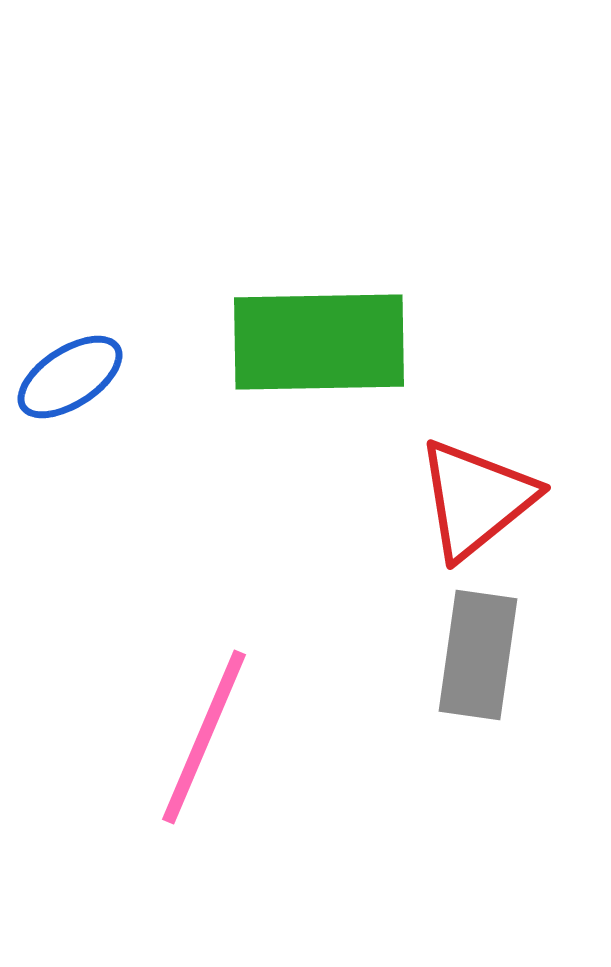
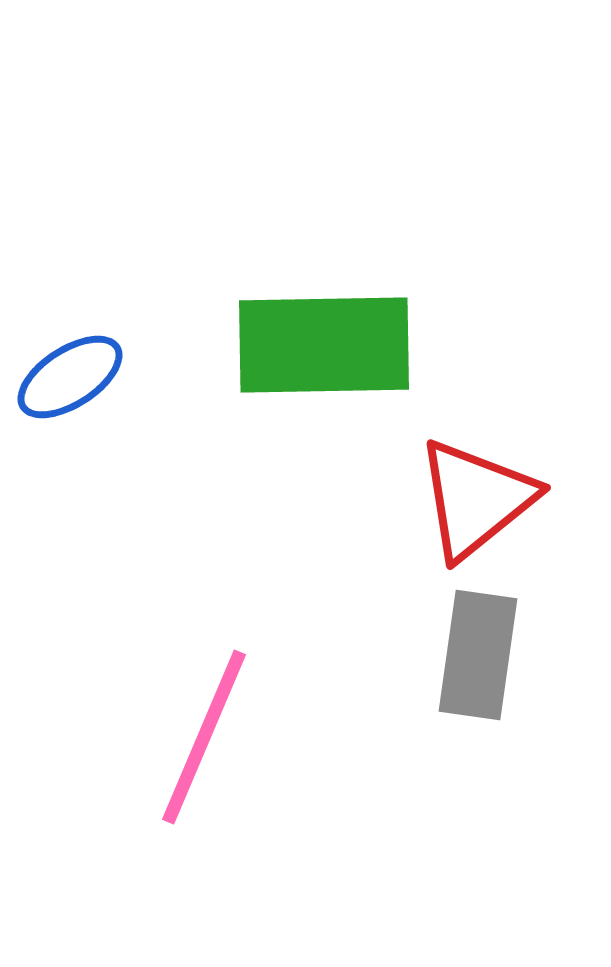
green rectangle: moved 5 px right, 3 px down
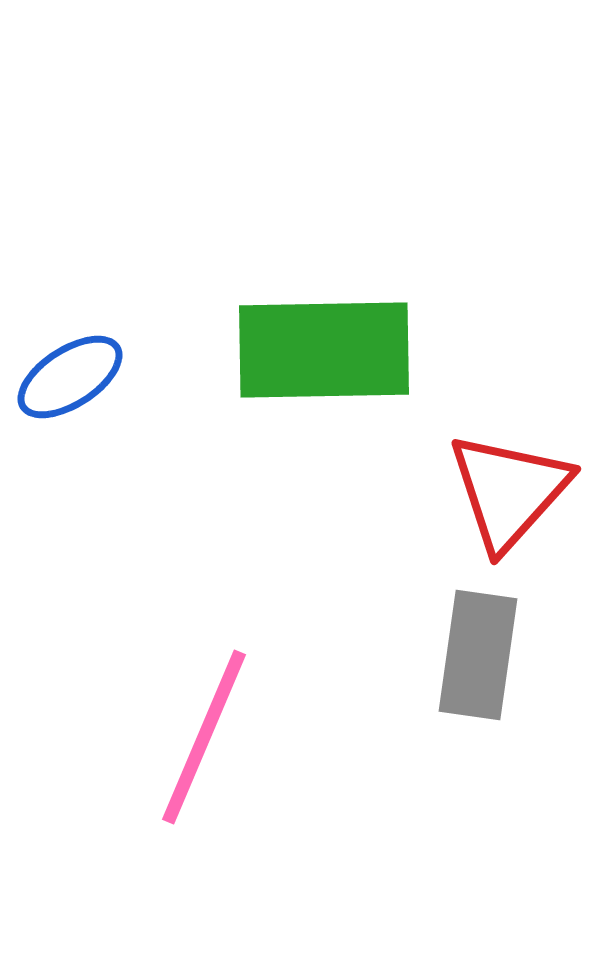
green rectangle: moved 5 px down
red triangle: moved 33 px right, 8 px up; rotated 9 degrees counterclockwise
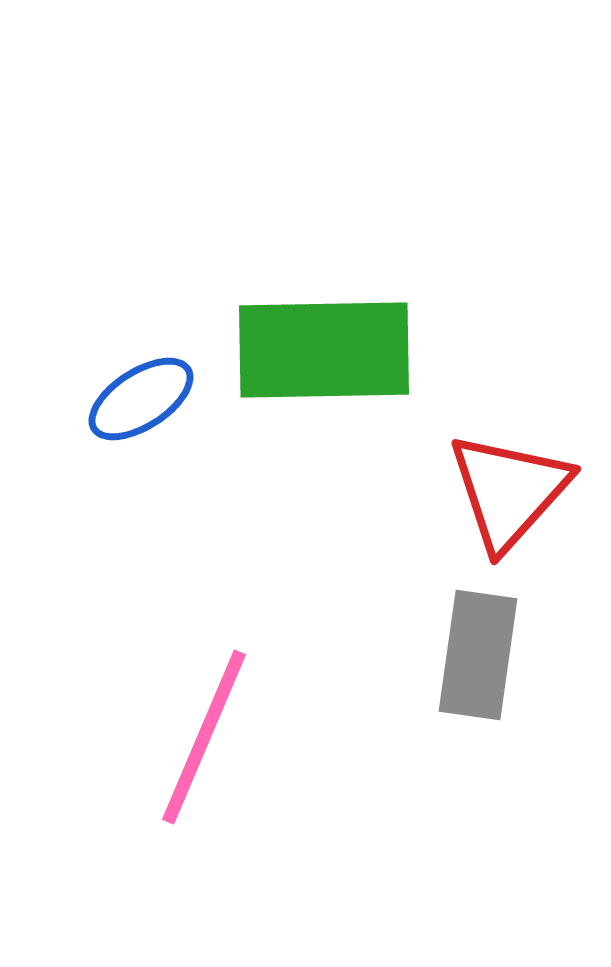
blue ellipse: moved 71 px right, 22 px down
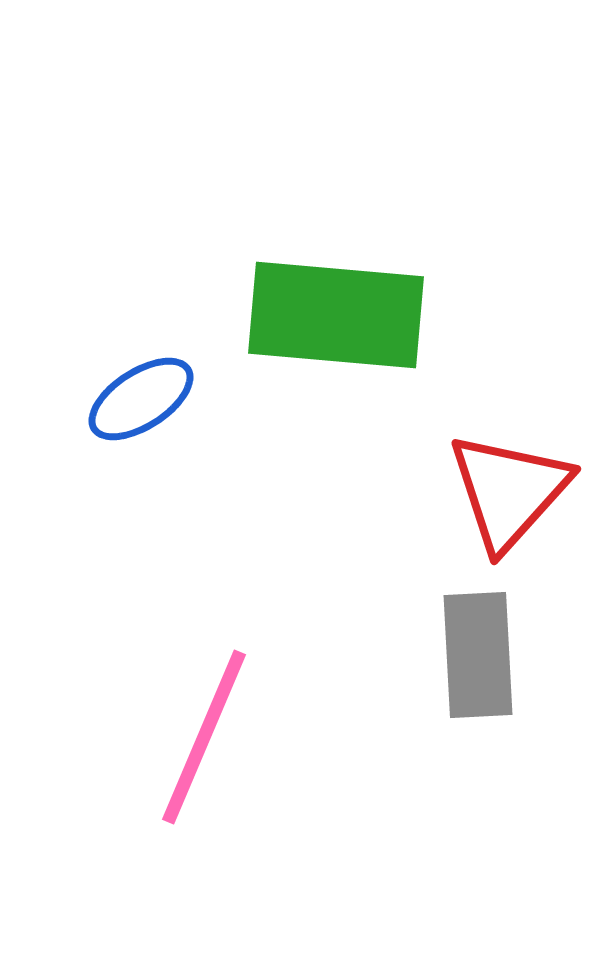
green rectangle: moved 12 px right, 35 px up; rotated 6 degrees clockwise
gray rectangle: rotated 11 degrees counterclockwise
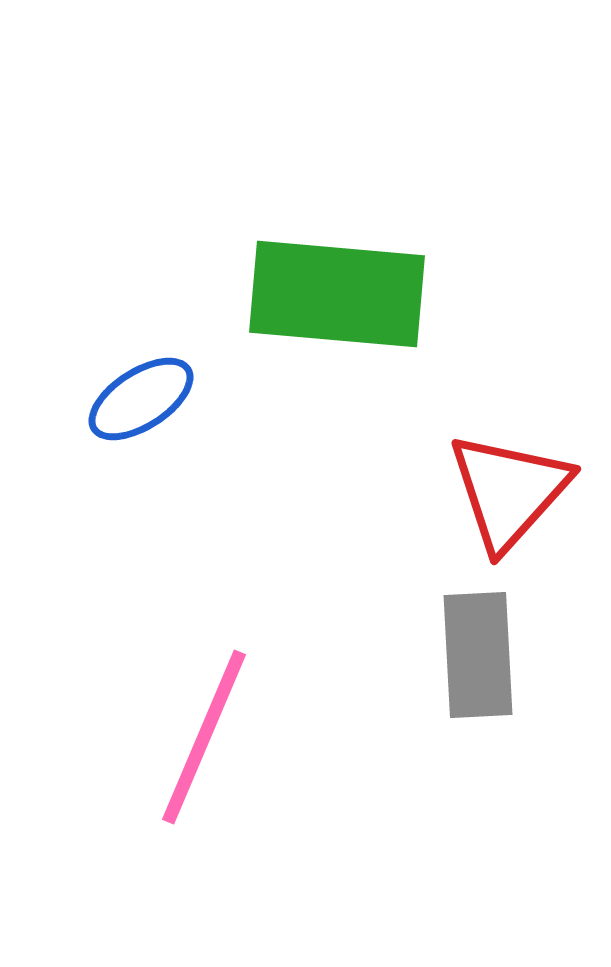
green rectangle: moved 1 px right, 21 px up
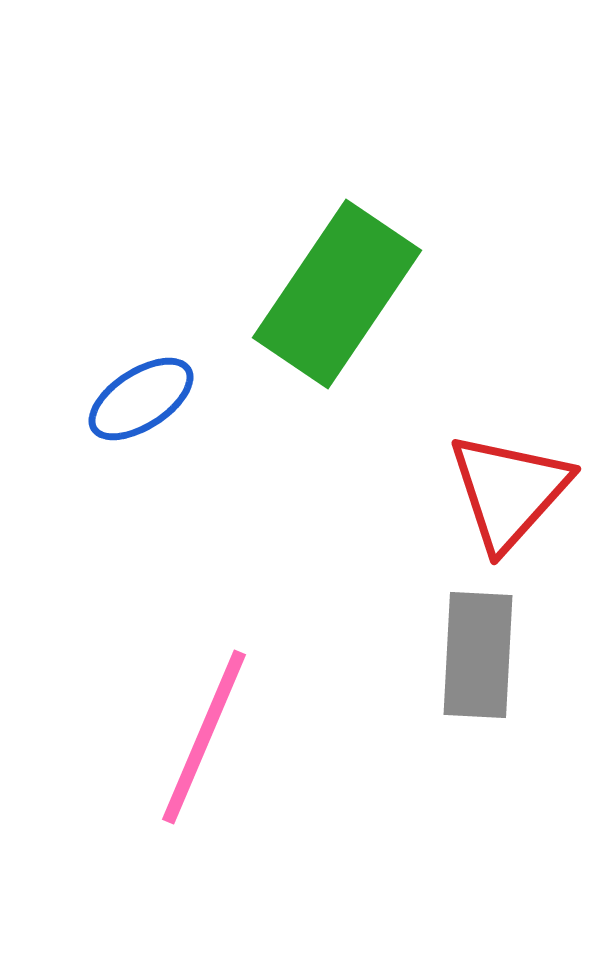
green rectangle: rotated 61 degrees counterclockwise
gray rectangle: rotated 6 degrees clockwise
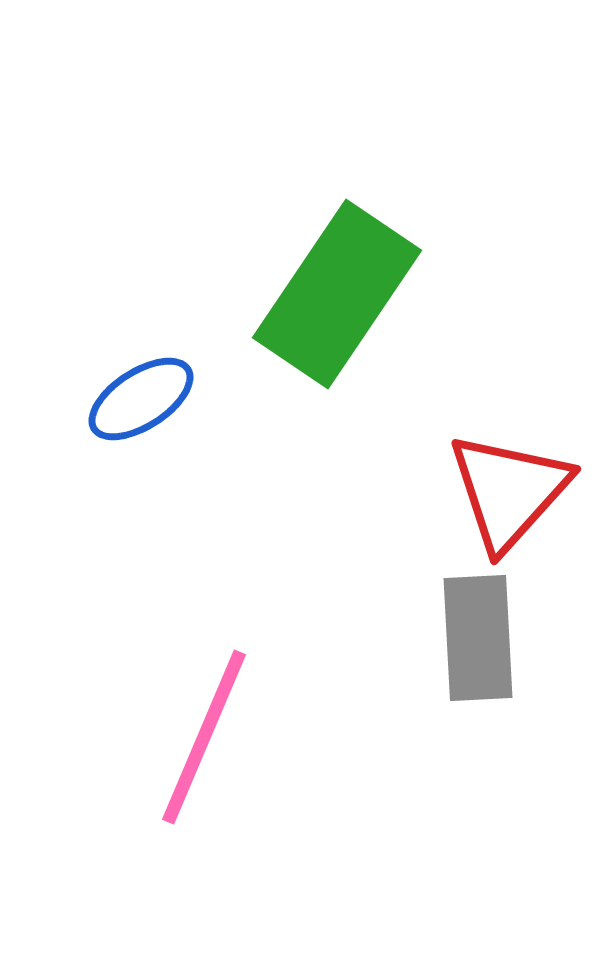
gray rectangle: moved 17 px up; rotated 6 degrees counterclockwise
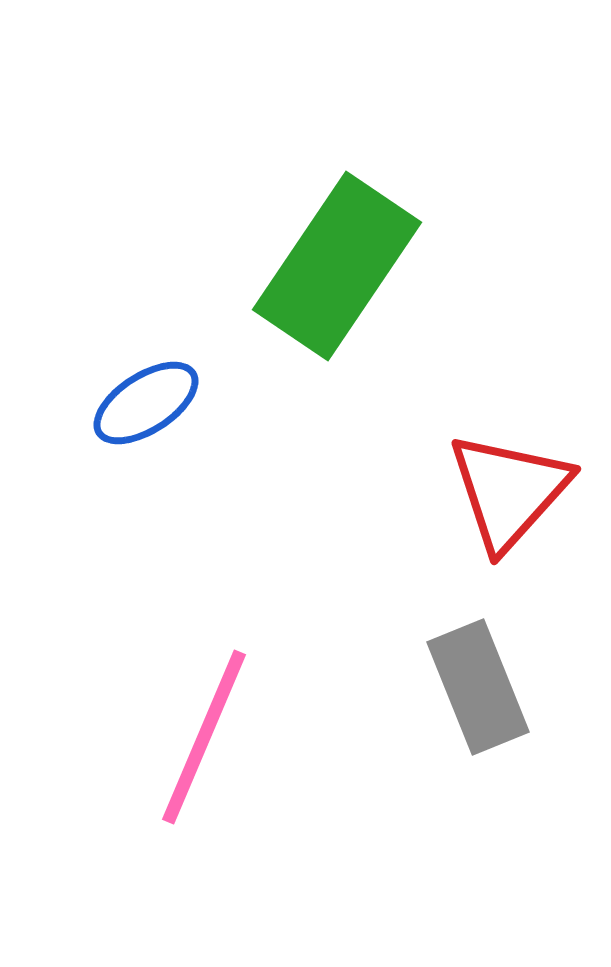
green rectangle: moved 28 px up
blue ellipse: moved 5 px right, 4 px down
gray rectangle: moved 49 px down; rotated 19 degrees counterclockwise
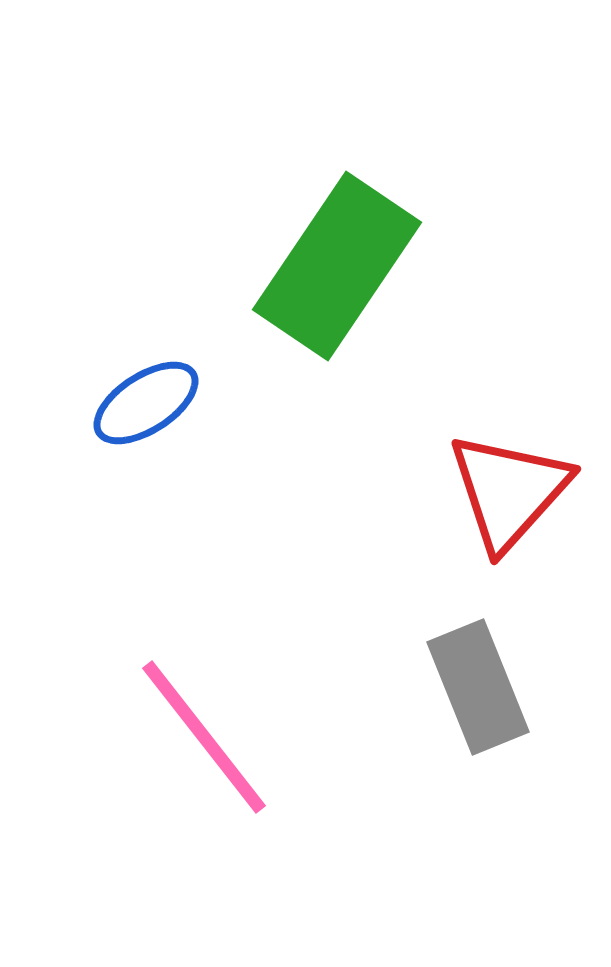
pink line: rotated 61 degrees counterclockwise
